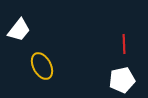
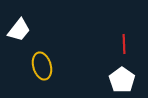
yellow ellipse: rotated 12 degrees clockwise
white pentagon: rotated 25 degrees counterclockwise
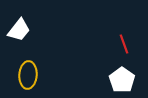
red line: rotated 18 degrees counterclockwise
yellow ellipse: moved 14 px left, 9 px down; rotated 20 degrees clockwise
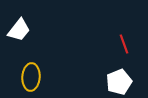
yellow ellipse: moved 3 px right, 2 px down
white pentagon: moved 3 px left, 2 px down; rotated 15 degrees clockwise
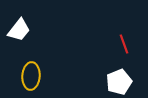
yellow ellipse: moved 1 px up
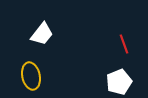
white trapezoid: moved 23 px right, 4 px down
yellow ellipse: rotated 16 degrees counterclockwise
